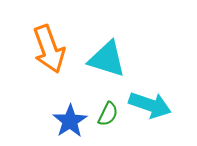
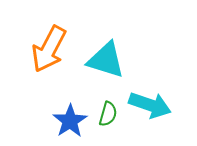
orange arrow: rotated 48 degrees clockwise
cyan triangle: moved 1 px left, 1 px down
green semicircle: rotated 10 degrees counterclockwise
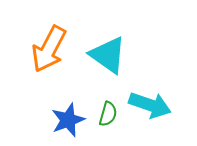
cyan triangle: moved 2 px right, 5 px up; rotated 18 degrees clockwise
blue star: moved 2 px left, 1 px up; rotated 12 degrees clockwise
